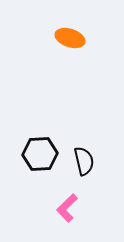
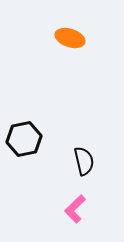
black hexagon: moved 16 px left, 15 px up; rotated 8 degrees counterclockwise
pink L-shape: moved 8 px right, 1 px down
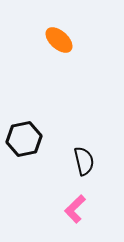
orange ellipse: moved 11 px left, 2 px down; rotated 24 degrees clockwise
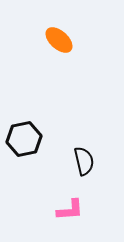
pink L-shape: moved 5 px left, 1 px down; rotated 140 degrees counterclockwise
